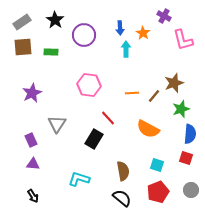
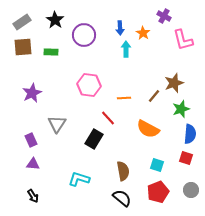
orange line: moved 8 px left, 5 px down
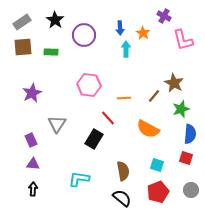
brown star: rotated 24 degrees counterclockwise
cyan L-shape: rotated 10 degrees counterclockwise
black arrow: moved 7 px up; rotated 144 degrees counterclockwise
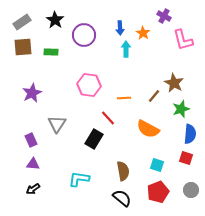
black arrow: rotated 128 degrees counterclockwise
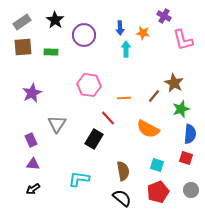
orange star: rotated 24 degrees counterclockwise
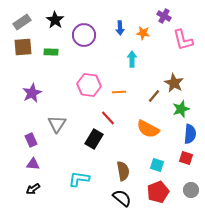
cyan arrow: moved 6 px right, 10 px down
orange line: moved 5 px left, 6 px up
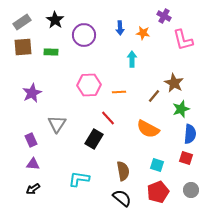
pink hexagon: rotated 10 degrees counterclockwise
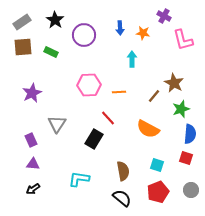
green rectangle: rotated 24 degrees clockwise
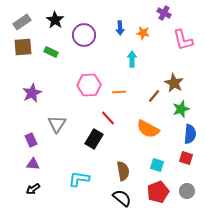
purple cross: moved 3 px up
gray circle: moved 4 px left, 1 px down
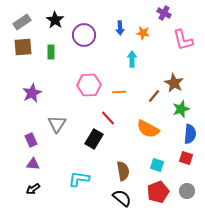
green rectangle: rotated 64 degrees clockwise
